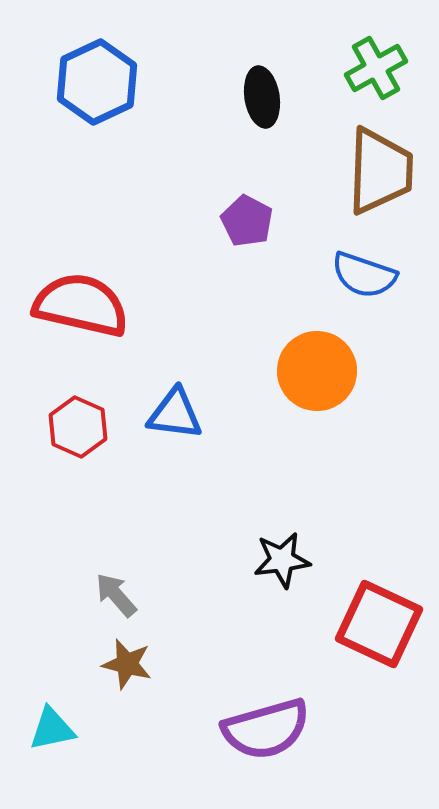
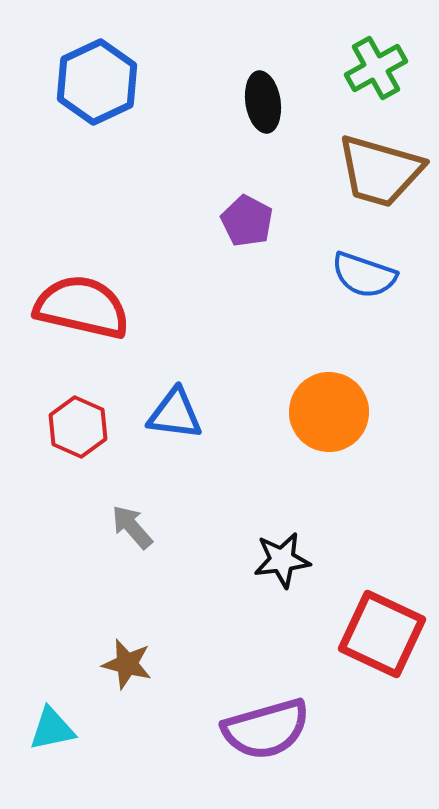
black ellipse: moved 1 px right, 5 px down
brown trapezoid: rotated 104 degrees clockwise
red semicircle: moved 1 px right, 2 px down
orange circle: moved 12 px right, 41 px down
gray arrow: moved 16 px right, 68 px up
red square: moved 3 px right, 10 px down
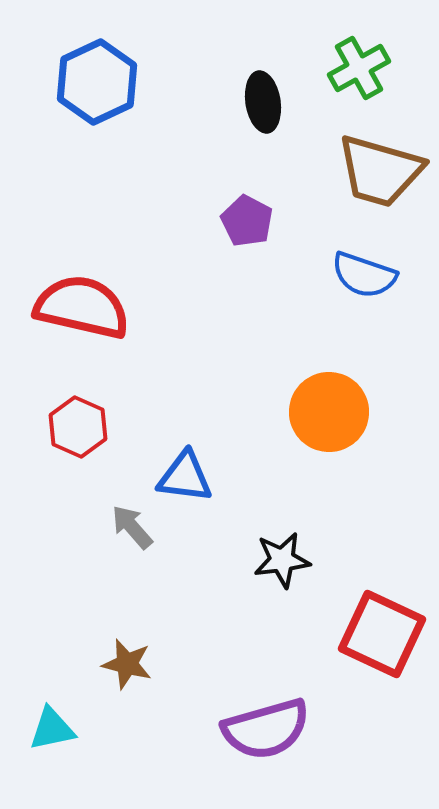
green cross: moved 17 px left
blue triangle: moved 10 px right, 63 px down
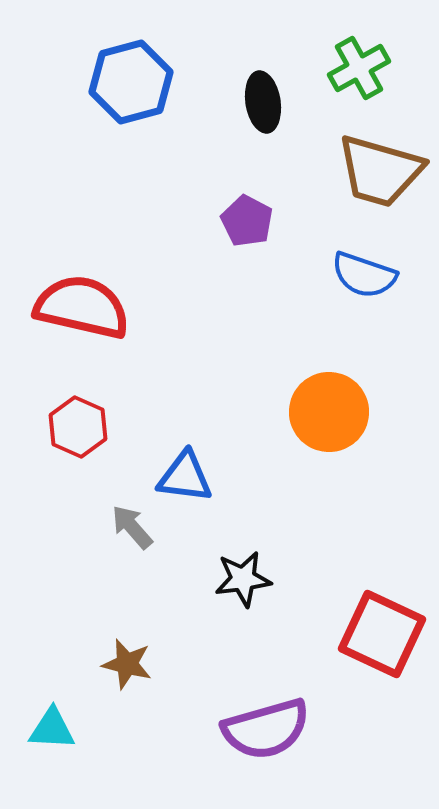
blue hexagon: moved 34 px right; rotated 10 degrees clockwise
black star: moved 39 px left, 19 px down
cyan triangle: rotated 15 degrees clockwise
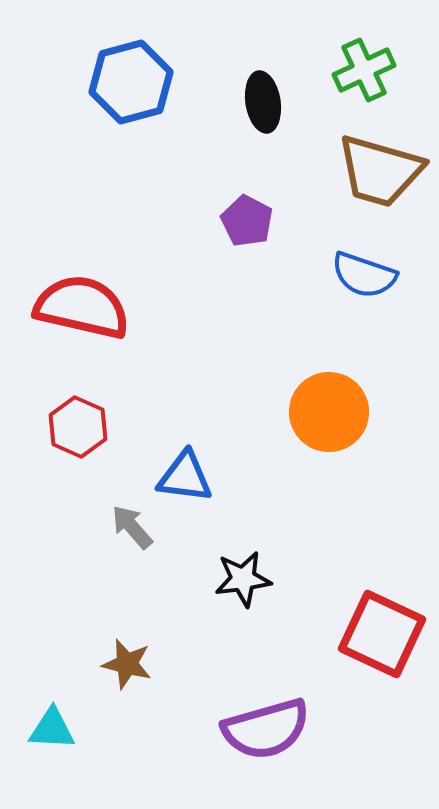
green cross: moved 5 px right, 2 px down; rotated 4 degrees clockwise
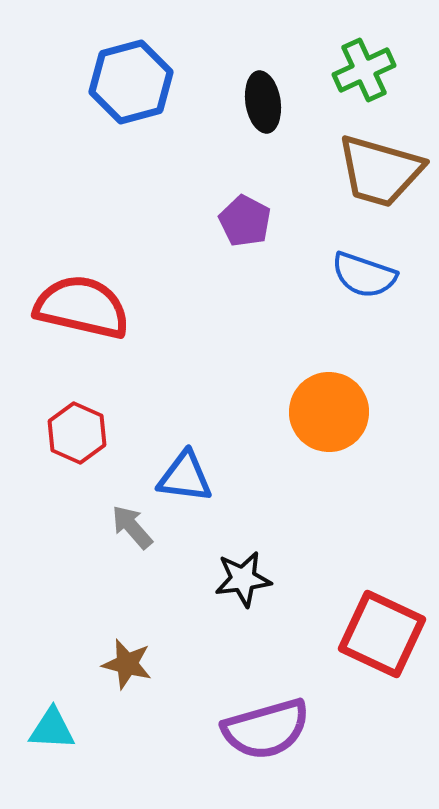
purple pentagon: moved 2 px left
red hexagon: moved 1 px left, 6 px down
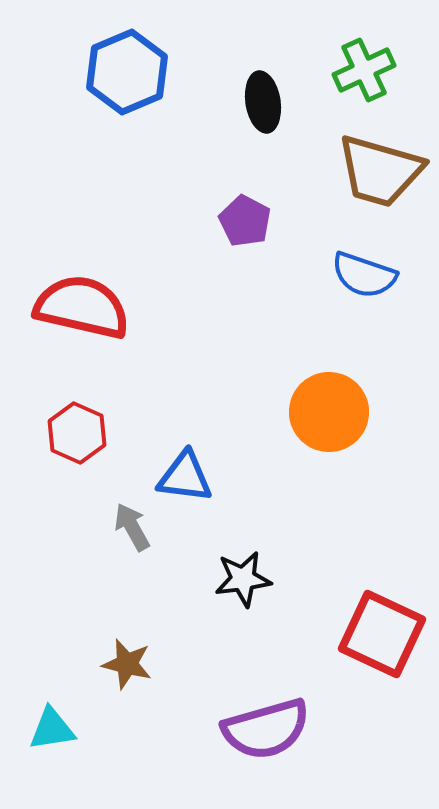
blue hexagon: moved 4 px left, 10 px up; rotated 8 degrees counterclockwise
gray arrow: rotated 12 degrees clockwise
cyan triangle: rotated 12 degrees counterclockwise
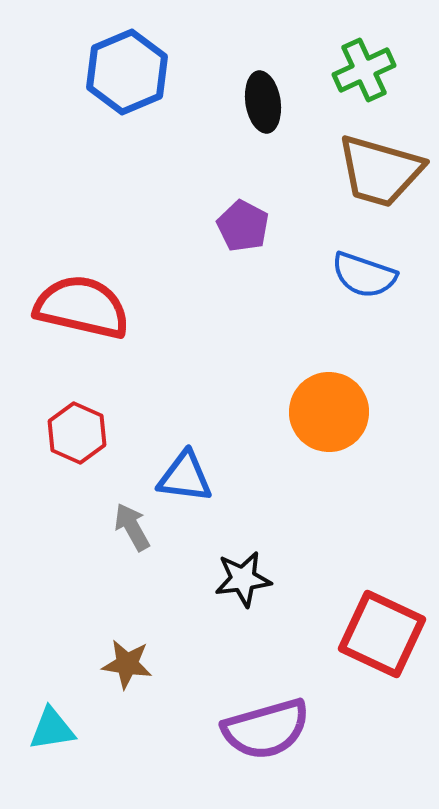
purple pentagon: moved 2 px left, 5 px down
brown star: rotated 6 degrees counterclockwise
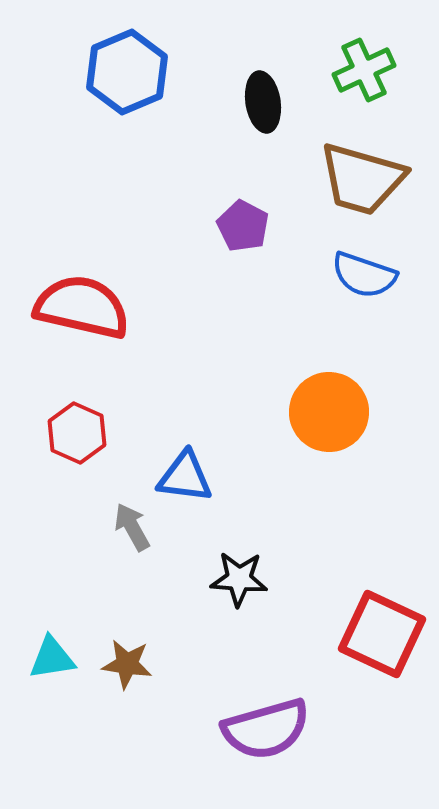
brown trapezoid: moved 18 px left, 8 px down
black star: moved 4 px left; rotated 12 degrees clockwise
cyan triangle: moved 71 px up
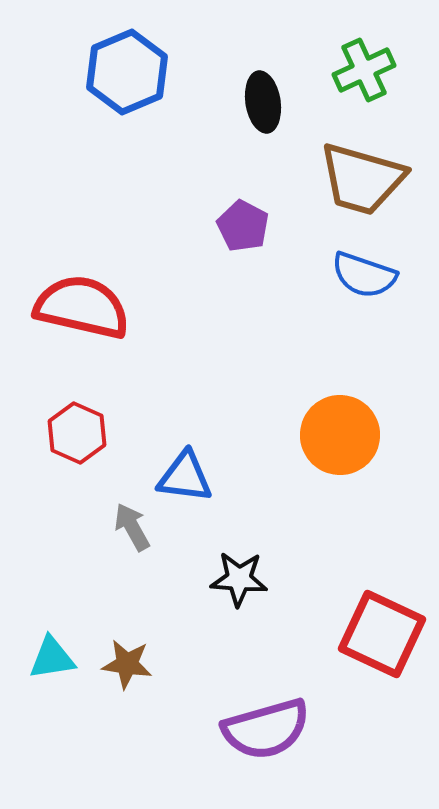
orange circle: moved 11 px right, 23 px down
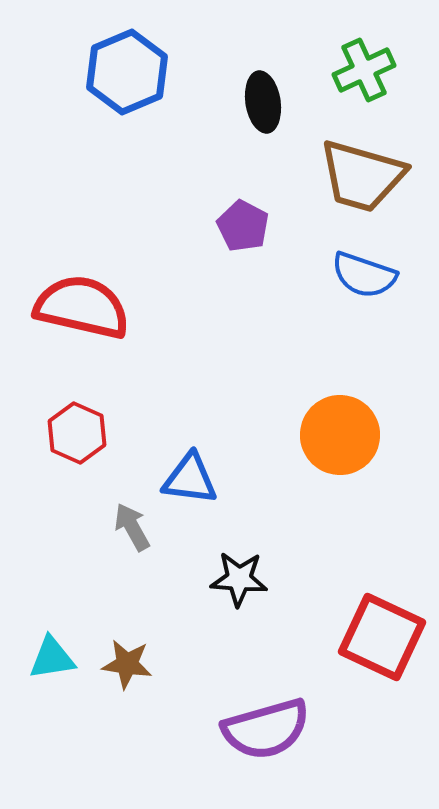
brown trapezoid: moved 3 px up
blue triangle: moved 5 px right, 2 px down
red square: moved 3 px down
